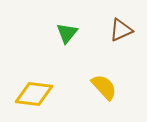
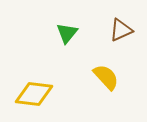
yellow semicircle: moved 2 px right, 10 px up
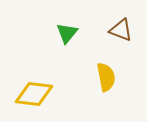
brown triangle: rotated 45 degrees clockwise
yellow semicircle: rotated 32 degrees clockwise
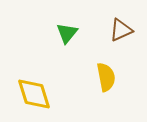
brown triangle: rotated 45 degrees counterclockwise
yellow diamond: rotated 66 degrees clockwise
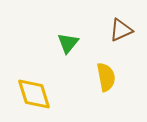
green triangle: moved 1 px right, 10 px down
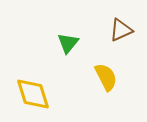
yellow semicircle: rotated 16 degrees counterclockwise
yellow diamond: moved 1 px left
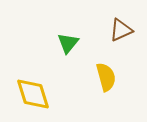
yellow semicircle: rotated 12 degrees clockwise
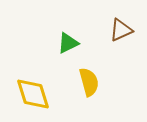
green triangle: rotated 25 degrees clockwise
yellow semicircle: moved 17 px left, 5 px down
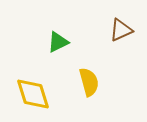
green triangle: moved 10 px left, 1 px up
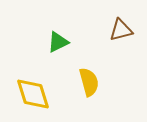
brown triangle: rotated 10 degrees clockwise
